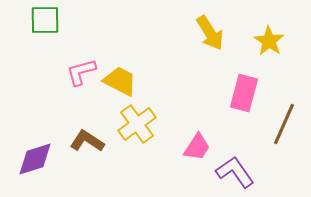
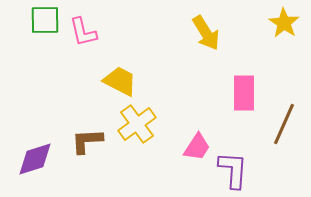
yellow arrow: moved 4 px left
yellow star: moved 15 px right, 18 px up
pink L-shape: moved 2 px right, 40 px up; rotated 88 degrees counterclockwise
pink rectangle: rotated 15 degrees counterclockwise
brown L-shape: rotated 36 degrees counterclockwise
purple L-shape: moved 2 px left, 2 px up; rotated 39 degrees clockwise
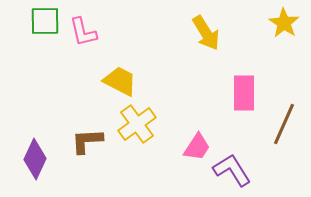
green square: moved 1 px down
purple diamond: rotated 48 degrees counterclockwise
purple L-shape: moved 1 px left; rotated 36 degrees counterclockwise
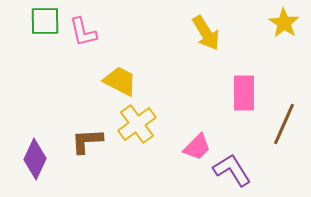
pink trapezoid: rotated 12 degrees clockwise
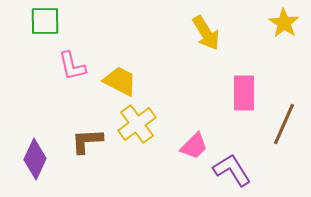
pink L-shape: moved 11 px left, 34 px down
pink trapezoid: moved 3 px left, 1 px up
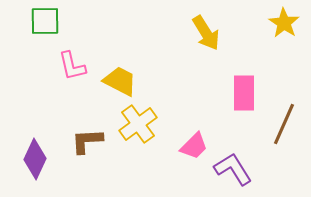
yellow cross: moved 1 px right
purple L-shape: moved 1 px right, 1 px up
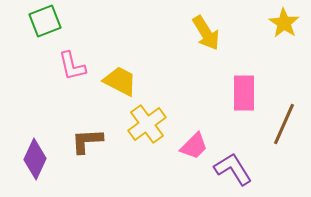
green square: rotated 20 degrees counterclockwise
yellow cross: moved 9 px right
